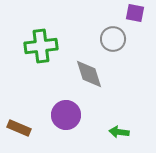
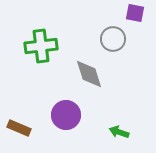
green arrow: rotated 12 degrees clockwise
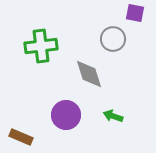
brown rectangle: moved 2 px right, 9 px down
green arrow: moved 6 px left, 16 px up
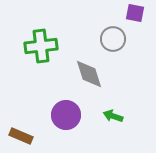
brown rectangle: moved 1 px up
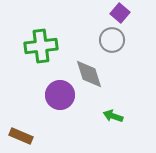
purple square: moved 15 px left; rotated 30 degrees clockwise
gray circle: moved 1 px left, 1 px down
purple circle: moved 6 px left, 20 px up
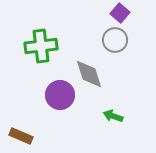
gray circle: moved 3 px right
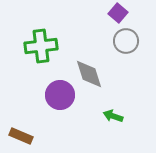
purple square: moved 2 px left
gray circle: moved 11 px right, 1 px down
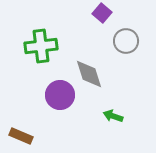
purple square: moved 16 px left
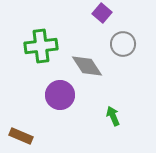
gray circle: moved 3 px left, 3 px down
gray diamond: moved 2 px left, 8 px up; rotated 16 degrees counterclockwise
green arrow: rotated 48 degrees clockwise
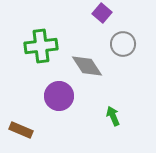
purple circle: moved 1 px left, 1 px down
brown rectangle: moved 6 px up
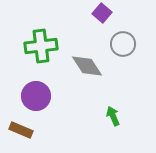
purple circle: moved 23 px left
